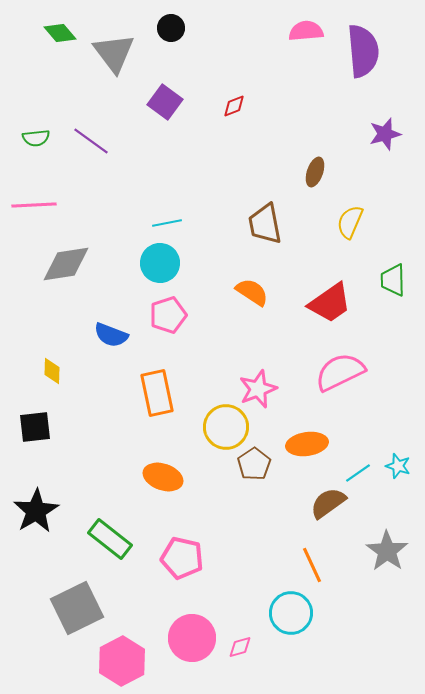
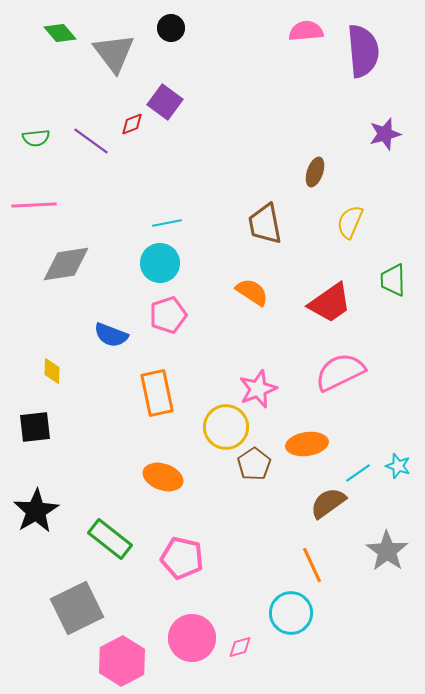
red diamond at (234, 106): moved 102 px left, 18 px down
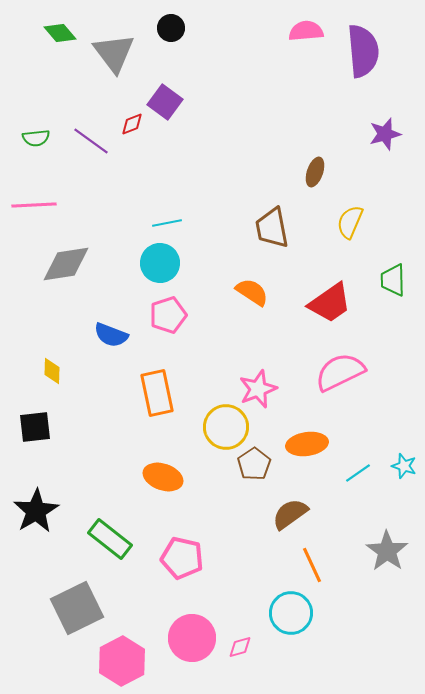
brown trapezoid at (265, 224): moved 7 px right, 4 px down
cyan star at (398, 466): moved 6 px right
brown semicircle at (328, 503): moved 38 px left, 11 px down
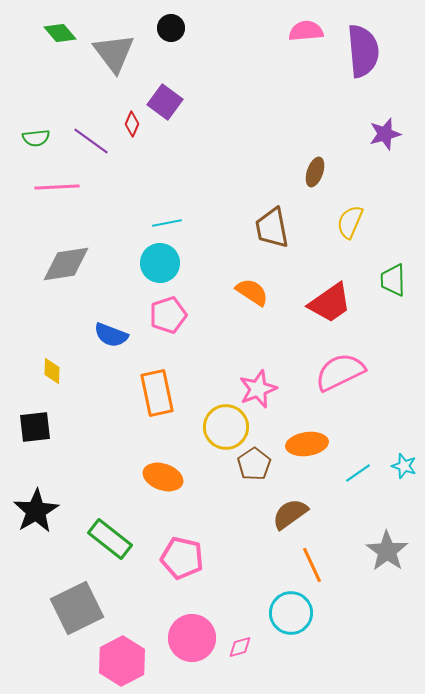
red diamond at (132, 124): rotated 45 degrees counterclockwise
pink line at (34, 205): moved 23 px right, 18 px up
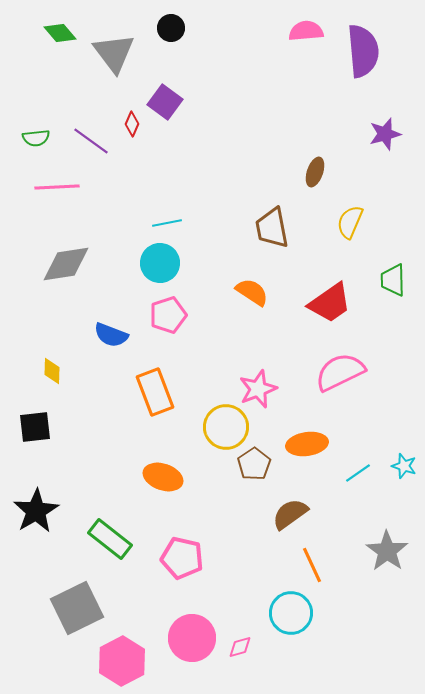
orange rectangle at (157, 393): moved 2 px left, 1 px up; rotated 9 degrees counterclockwise
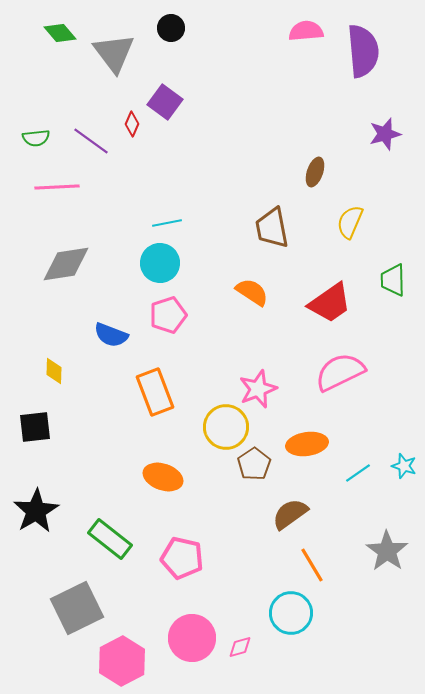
yellow diamond at (52, 371): moved 2 px right
orange line at (312, 565): rotated 6 degrees counterclockwise
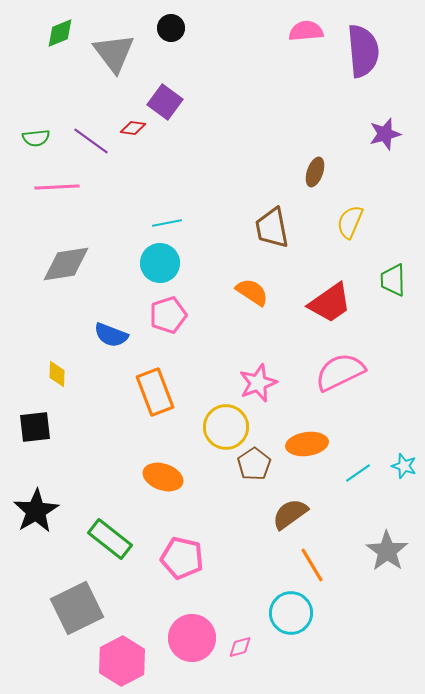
green diamond at (60, 33): rotated 72 degrees counterclockwise
red diamond at (132, 124): moved 1 px right, 4 px down; rotated 75 degrees clockwise
yellow diamond at (54, 371): moved 3 px right, 3 px down
pink star at (258, 389): moved 6 px up
